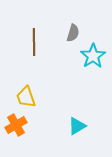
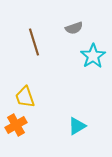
gray semicircle: moved 1 px right, 5 px up; rotated 54 degrees clockwise
brown line: rotated 16 degrees counterclockwise
yellow trapezoid: moved 1 px left
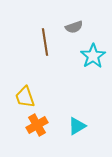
gray semicircle: moved 1 px up
brown line: moved 11 px right; rotated 8 degrees clockwise
orange cross: moved 21 px right
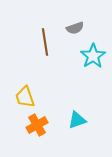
gray semicircle: moved 1 px right, 1 px down
cyan triangle: moved 6 px up; rotated 12 degrees clockwise
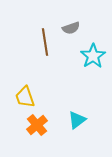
gray semicircle: moved 4 px left
cyan triangle: rotated 18 degrees counterclockwise
orange cross: rotated 10 degrees counterclockwise
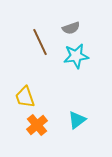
brown line: moved 5 px left; rotated 16 degrees counterclockwise
cyan star: moved 17 px left; rotated 25 degrees clockwise
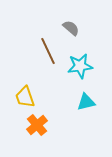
gray semicircle: rotated 120 degrees counterclockwise
brown line: moved 8 px right, 9 px down
cyan star: moved 4 px right, 10 px down
cyan triangle: moved 9 px right, 18 px up; rotated 24 degrees clockwise
